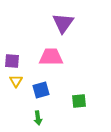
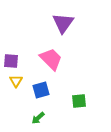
pink trapezoid: moved 2 px down; rotated 45 degrees clockwise
purple square: moved 1 px left
green arrow: rotated 56 degrees clockwise
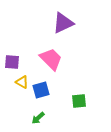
purple triangle: rotated 30 degrees clockwise
purple square: moved 1 px right, 1 px down
yellow triangle: moved 6 px right, 1 px down; rotated 32 degrees counterclockwise
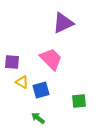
green arrow: rotated 80 degrees clockwise
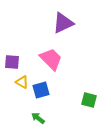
green square: moved 10 px right, 1 px up; rotated 21 degrees clockwise
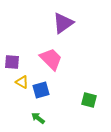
purple triangle: rotated 10 degrees counterclockwise
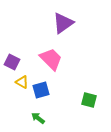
purple square: rotated 21 degrees clockwise
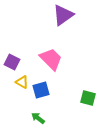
purple triangle: moved 8 px up
green square: moved 1 px left, 2 px up
